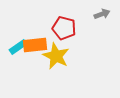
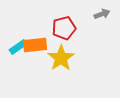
red pentagon: rotated 30 degrees counterclockwise
yellow star: moved 5 px right, 2 px down; rotated 12 degrees clockwise
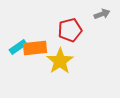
red pentagon: moved 6 px right, 2 px down
orange rectangle: moved 3 px down
yellow star: moved 1 px left, 3 px down
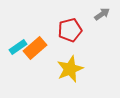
gray arrow: rotated 14 degrees counterclockwise
orange rectangle: rotated 35 degrees counterclockwise
yellow star: moved 10 px right, 8 px down; rotated 12 degrees clockwise
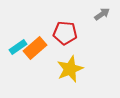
red pentagon: moved 5 px left, 3 px down; rotated 20 degrees clockwise
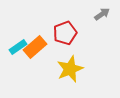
red pentagon: rotated 25 degrees counterclockwise
orange rectangle: moved 1 px up
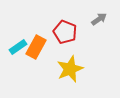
gray arrow: moved 3 px left, 5 px down
red pentagon: moved 1 px up; rotated 30 degrees counterclockwise
orange rectangle: moved 1 px right; rotated 20 degrees counterclockwise
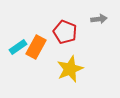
gray arrow: rotated 28 degrees clockwise
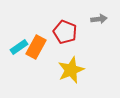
cyan rectangle: moved 1 px right
yellow star: moved 1 px right, 1 px down
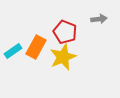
cyan rectangle: moved 6 px left, 4 px down
yellow star: moved 8 px left, 13 px up
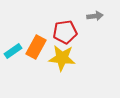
gray arrow: moved 4 px left, 3 px up
red pentagon: rotated 30 degrees counterclockwise
yellow star: moved 1 px left, 1 px down; rotated 28 degrees clockwise
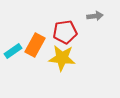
orange rectangle: moved 1 px left, 2 px up
